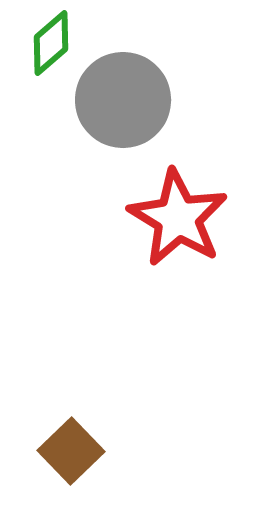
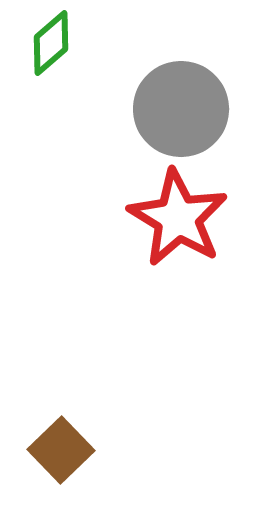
gray circle: moved 58 px right, 9 px down
brown square: moved 10 px left, 1 px up
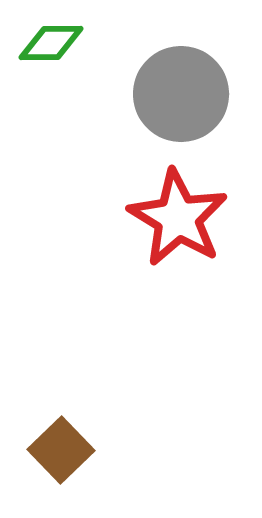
green diamond: rotated 40 degrees clockwise
gray circle: moved 15 px up
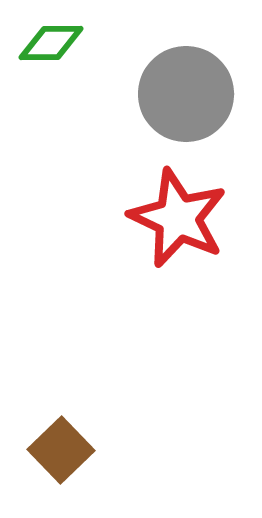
gray circle: moved 5 px right
red star: rotated 6 degrees counterclockwise
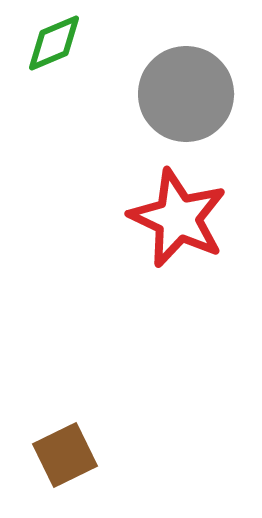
green diamond: moved 3 px right; rotated 22 degrees counterclockwise
brown square: moved 4 px right, 5 px down; rotated 18 degrees clockwise
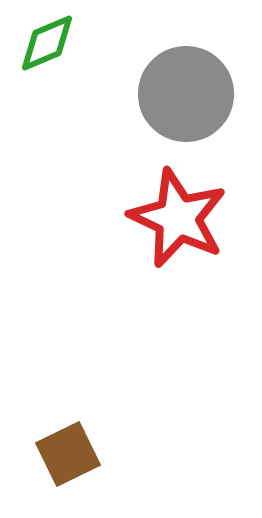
green diamond: moved 7 px left
brown square: moved 3 px right, 1 px up
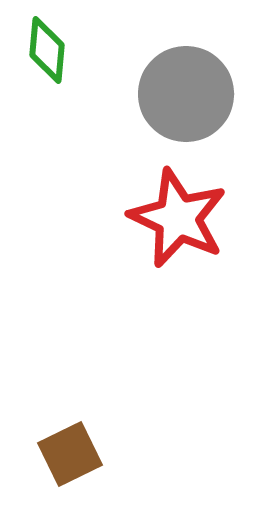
green diamond: moved 7 px down; rotated 62 degrees counterclockwise
brown square: moved 2 px right
